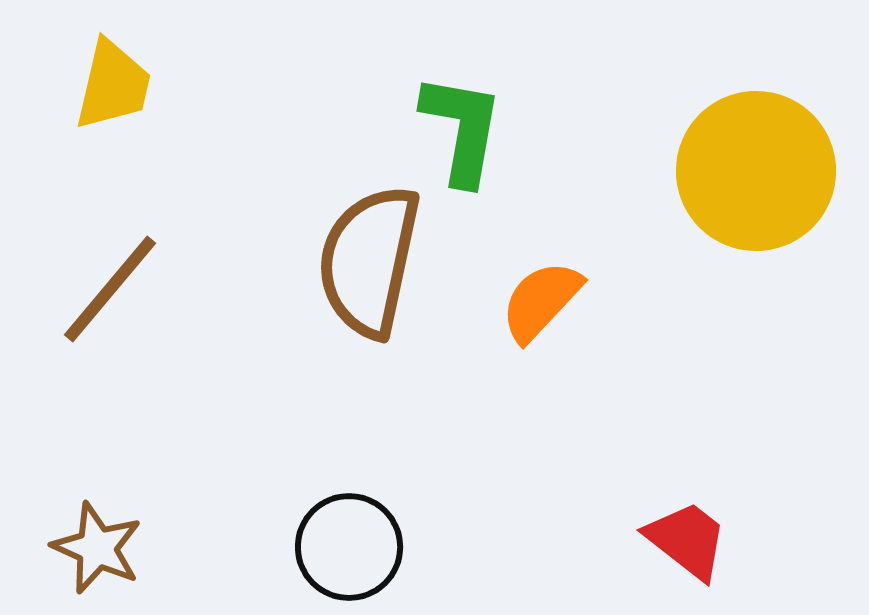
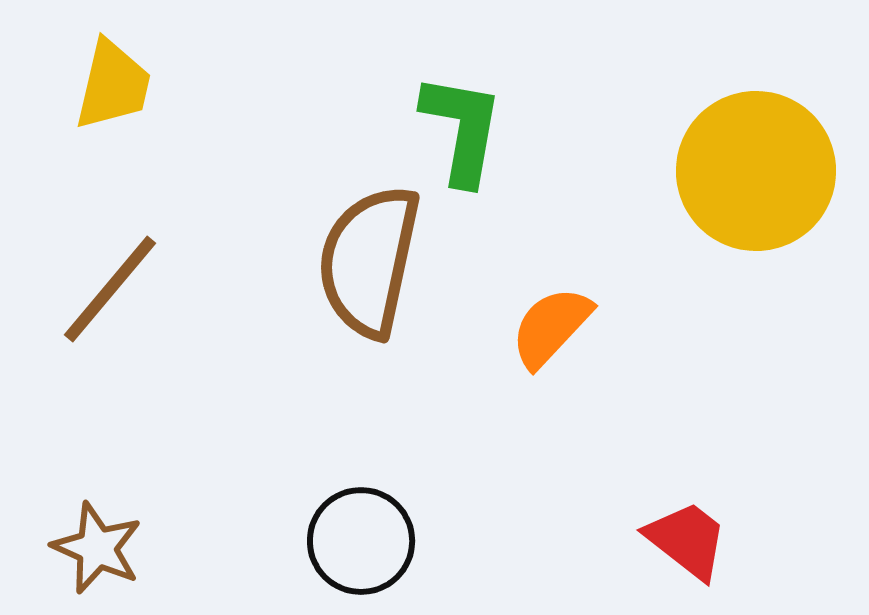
orange semicircle: moved 10 px right, 26 px down
black circle: moved 12 px right, 6 px up
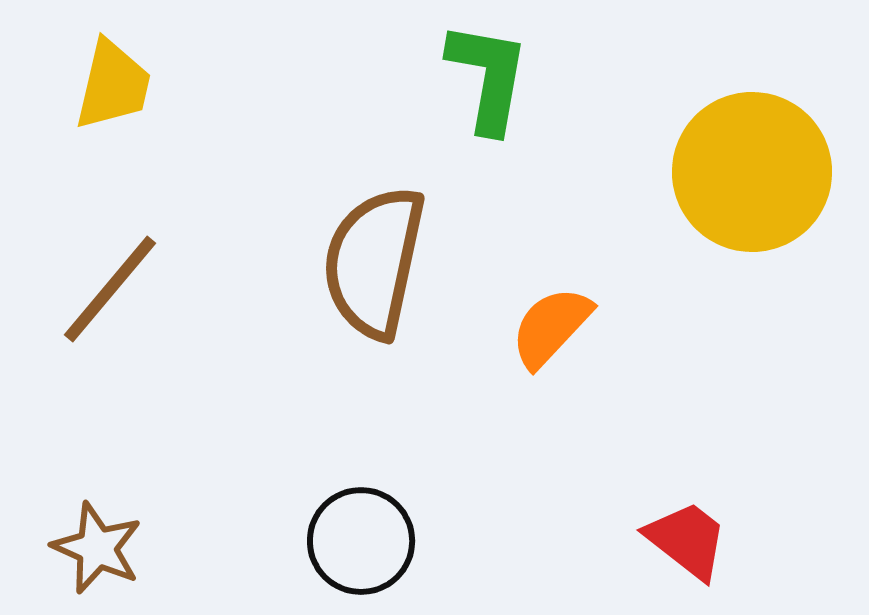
green L-shape: moved 26 px right, 52 px up
yellow circle: moved 4 px left, 1 px down
brown semicircle: moved 5 px right, 1 px down
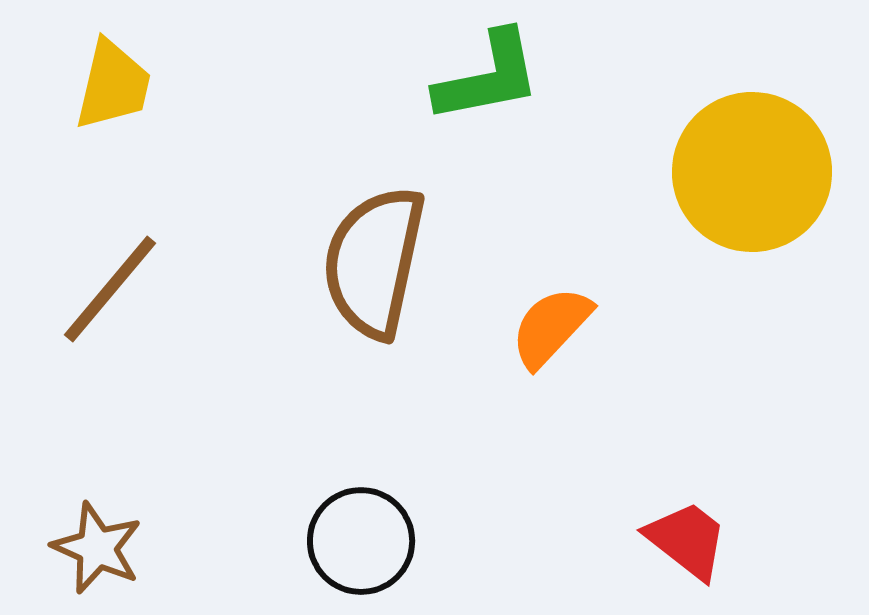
green L-shape: rotated 69 degrees clockwise
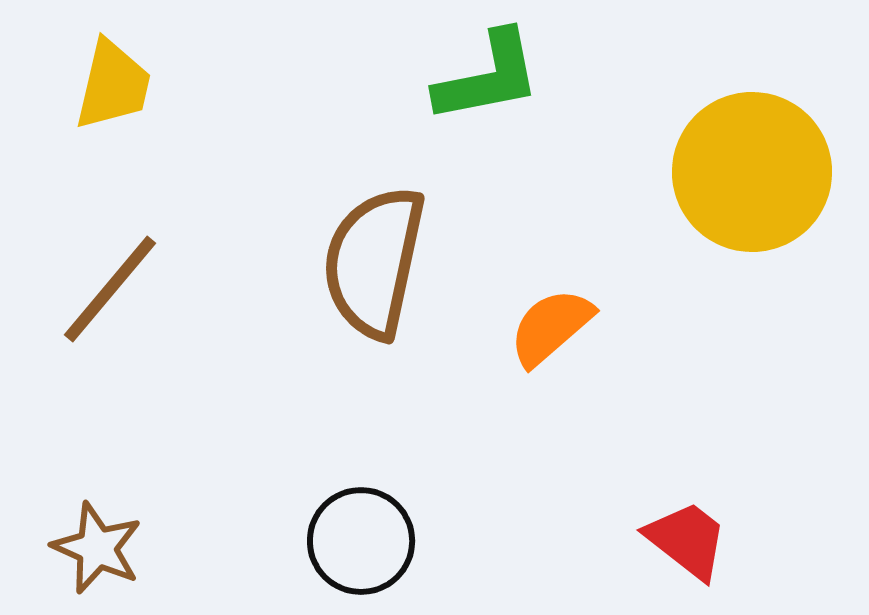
orange semicircle: rotated 6 degrees clockwise
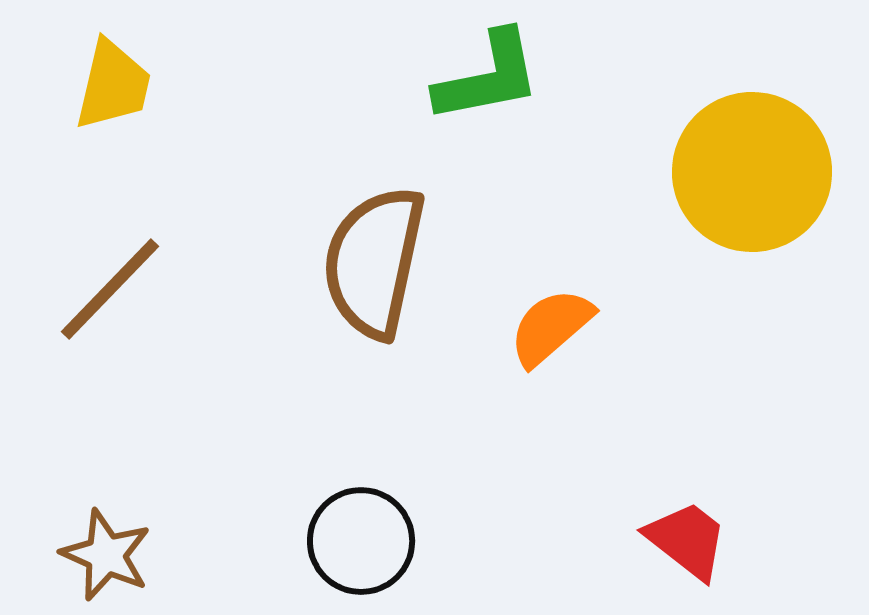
brown line: rotated 4 degrees clockwise
brown star: moved 9 px right, 7 px down
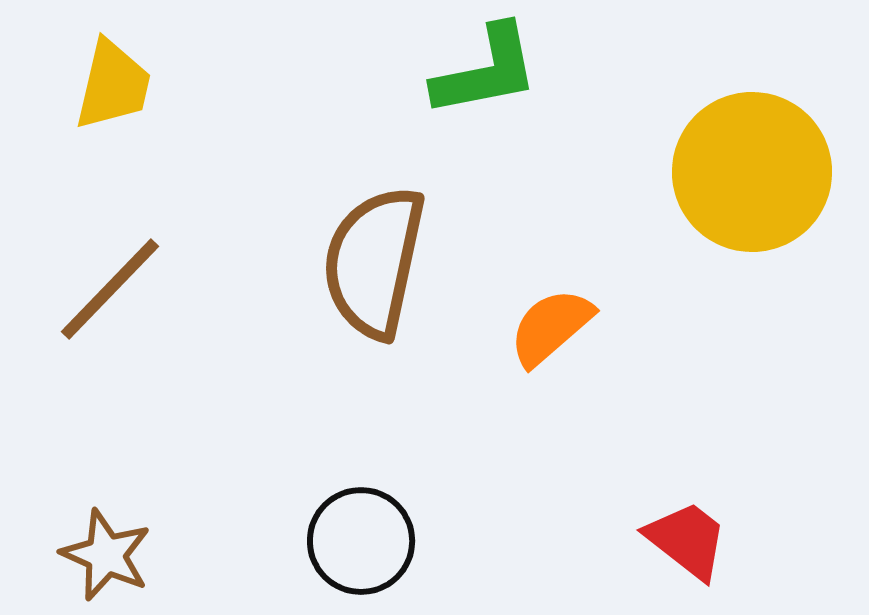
green L-shape: moved 2 px left, 6 px up
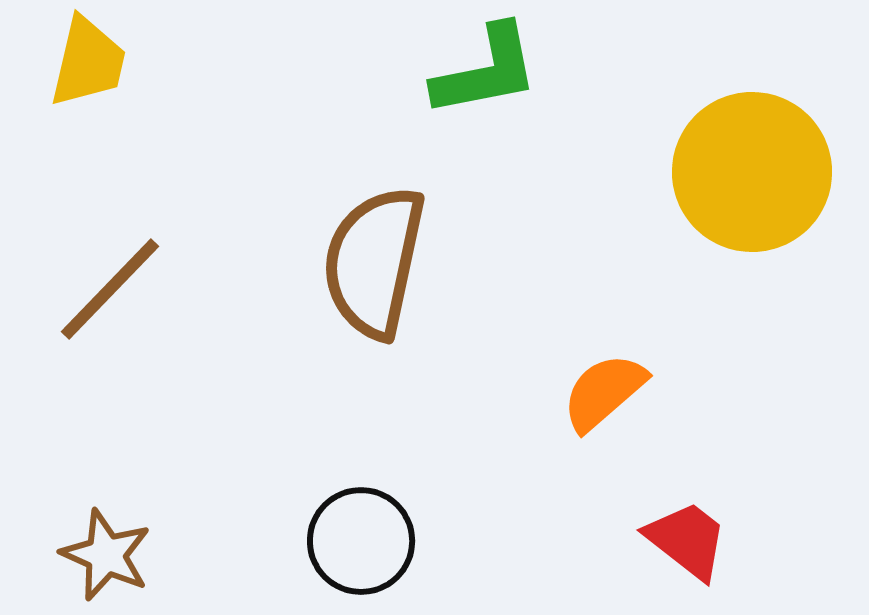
yellow trapezoid: moved 25 px left, 23 px up
orange semicircle: moved 53 px right, 65 px down
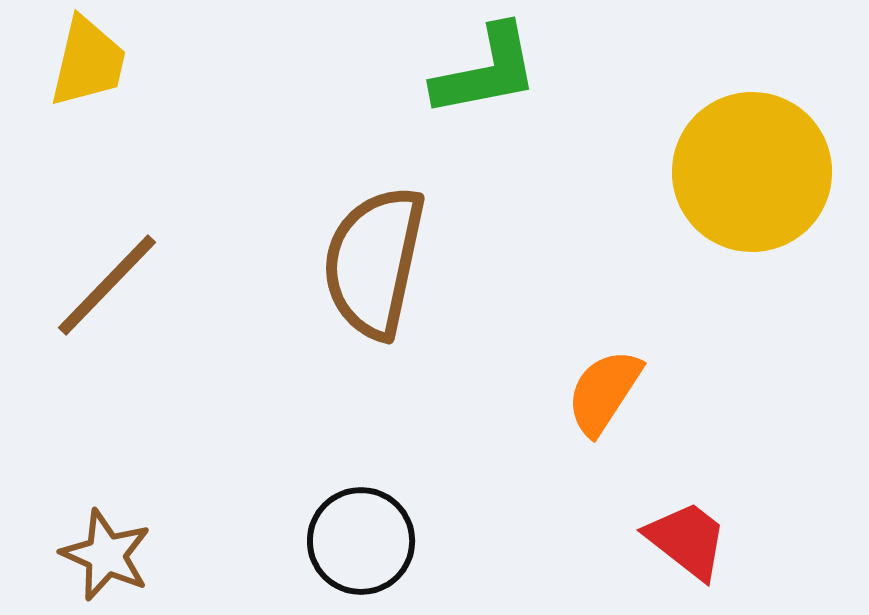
brown line: moved 3 px left, 4 px up
orange semicircle: rotated 16 degrees counterclockwise
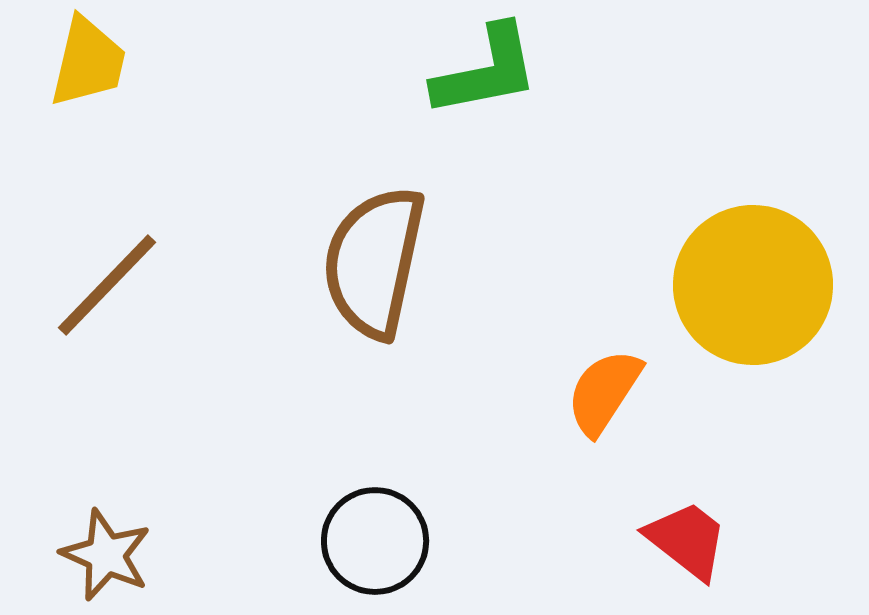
yellow circle: moved 1 px right, 113 px down
black circle: moved 14 px right
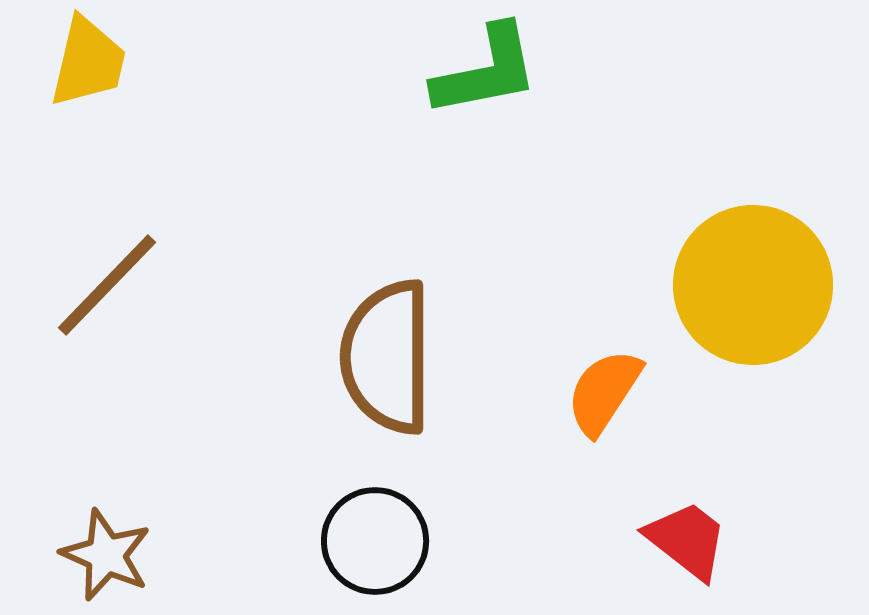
brown semicircle: moved 13 px right, 95 px down; rotated 12 degrees counterclockwise
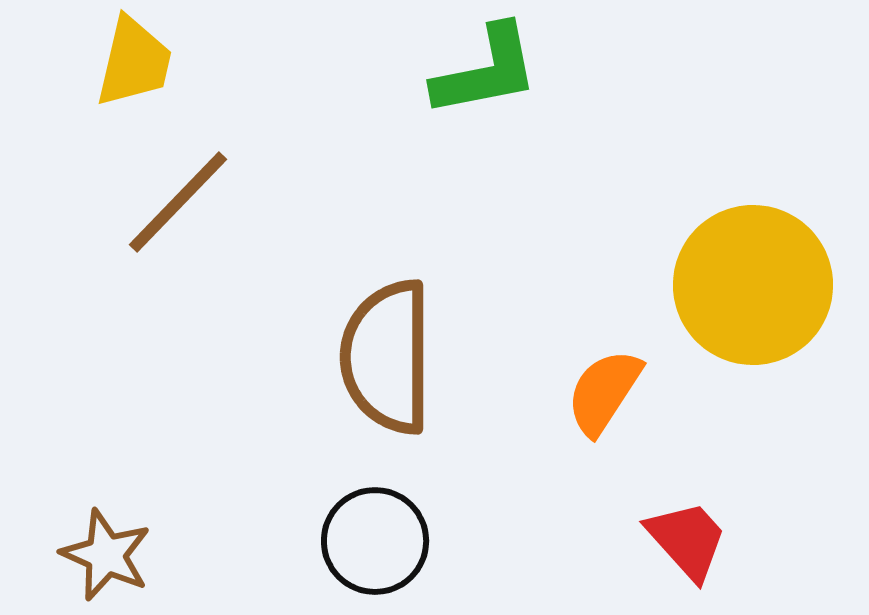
yellow trapezoid: moved 46 px right
brown line: moved 71 px right, 83 px up
red trapezoid: rotated 10 degrees clockwise
